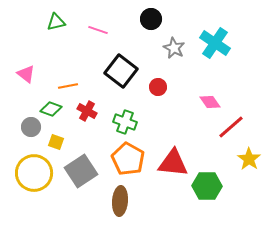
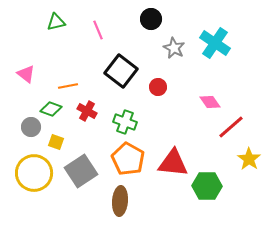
pink line: rotated 48 degrees clockwise
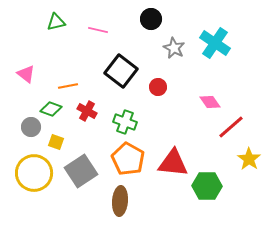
pink line: rotated 54 degrees counterclockwise
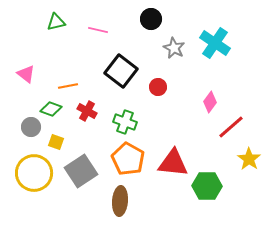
pink diamond: rotated 70 degrees clockwise
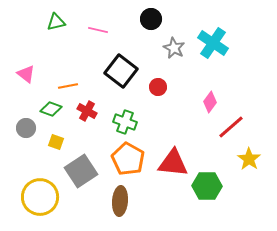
cyan cross: moved 2 px left
gray circle: moved 5 px left, 1 px down
yellow circle: moved 6 px right, 24 px down
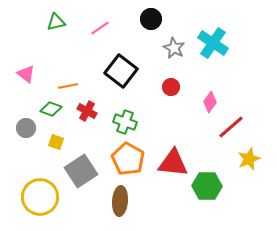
pink line: moved 2 px right, 2 px up; rotated 48 degrees counterclockwise
red circle: moved 13 px right
yellow star: rotated 15 degrees clockwise
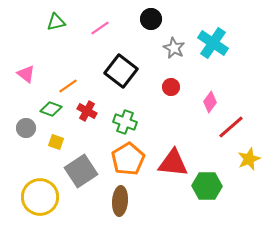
orange line: rotated 24 degrees counterclockwise
orange pentagon: rotated 12 degrees clockwise
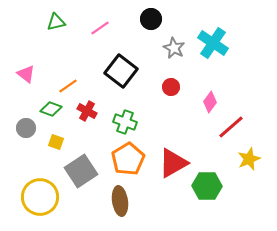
red triangle: rotated 36 degrees counterclockwise
brown ellipse: rotated 12 degrees counterclockwise
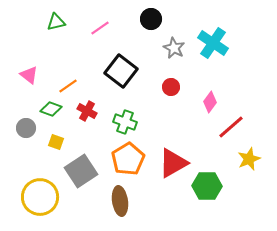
pink triangle: moved 3 px right, 1 px down
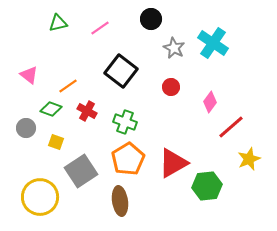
green triangle: moved 2 px right, 1 px down
green hexagon: rotated 8 degrees counterclockwise
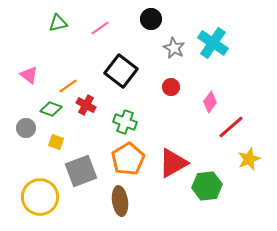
red cross: moved 1 px left, 6 px up
gray square: rotated 12 degrees clockwise
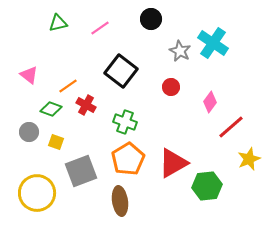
gray star: moved 6 px right, 3 px down
gray circle: moved 3 px right, 4 px down
yellow circle: moved 3 px left, 4 px up
